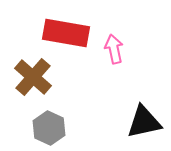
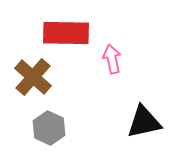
red rectangle: rotated 9 degrees counterclockwise
pink arrow: moved 2 px left, 10 px down
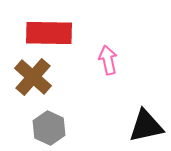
red rectangle: moved 17 px left
pink arrow: moved 4 px left, 1 px down
black triangle: moved 2 px right, 4 px down
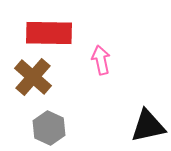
pink arrow: moved 7 px left
black triangle: moved 2 px right
